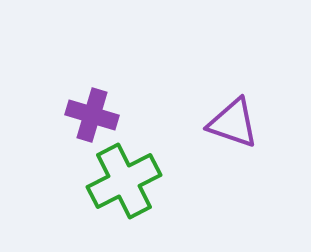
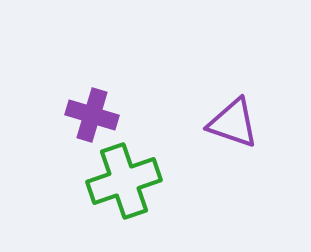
green cross: rotated 8 degrees clockwise
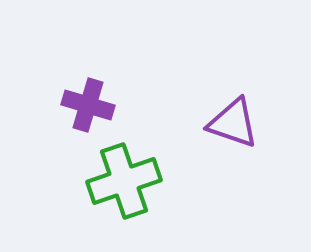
purple cross: moved 4 px left, 10 px up
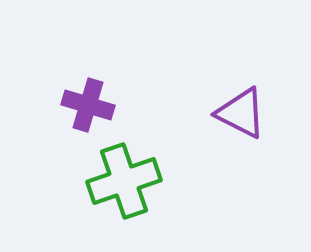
purple triangle: moved 8 px right, 10 px up; rotated 8 degrees clockwise
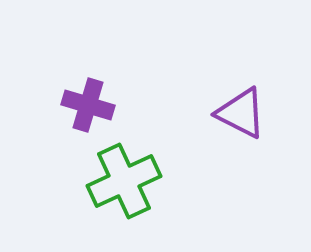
green cross: rotated 6 degrees counterclockwise
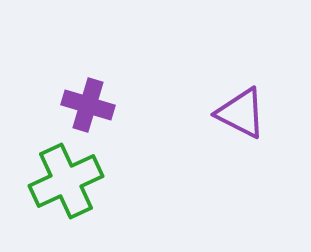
green cross: moved 58 px left
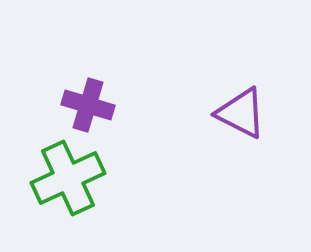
green cross: moved 2 px right, 3 px up
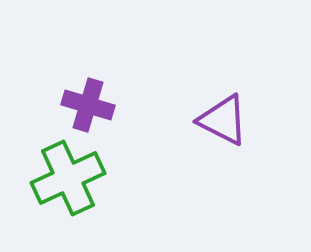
purple triangle: moved 18 px left, 7 px down
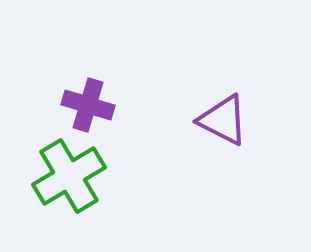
green cross: moved 1 px right, 2 px up; rotated 6 degrees counterclockwise
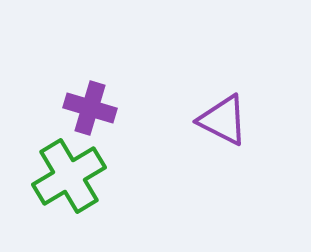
purple cross: moved 2 px right, 3 px down
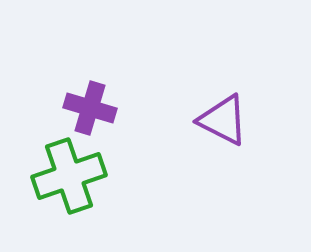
green cross: rotated 12 degrees clockwise
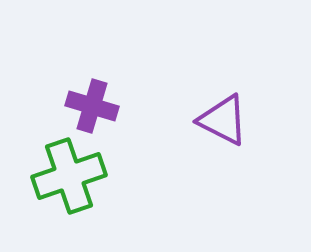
purple cross: moved 2 px right, 2 px up
